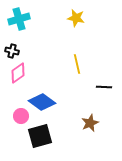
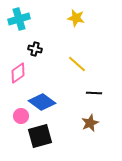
black cross: moved 23 px right, 2 px up
yellow line: rotated 36 degrees counterclockwise
black line: moved 10 px left, 6 px down
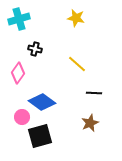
pink diamond: rotated 20 degrees counterclockwise
pink circle: moved 1 px right, 1 px down
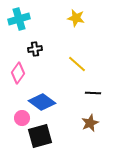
black cross: rotated 24 degrees counterclockwise
black line: moved 1 px left
pink circle: moved 1 px down
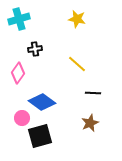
yellow star: moved 1 px right, 1 px down
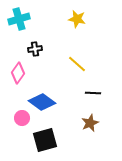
black square: moved 5 px right, 4 px down
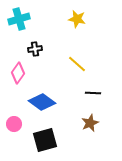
pink circle: moved 8 px left, 6 px down
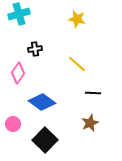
cyan cross: moved 5 px up
pink circle: moved 1 px left
black square: rotated 30 degrees counterclockwise
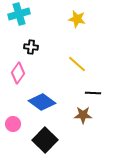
black cross: moved 4 px left, 2 px up; rotated 16 degrees clockwise
brown star: moved 7 px left, 8 px up; rotated 24 degrees clockwise
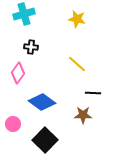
cyan cross: moved 5 px right
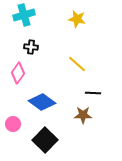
cyan cross: moved 1 px down
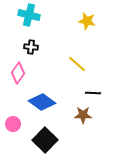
cyan cross: moved 5 px right; rotated 30 degrees clockwise
yellow star: moved 10 px right, 2 px down
